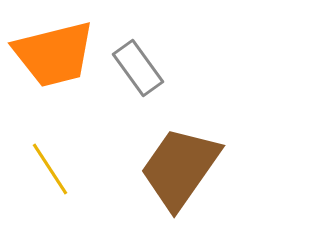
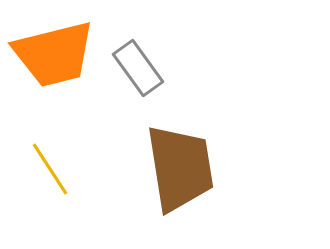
brown trapezoid: rotated 136 degrees clockwise
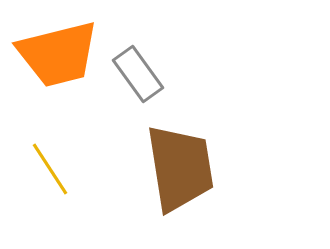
orange trapezoid: moved 4 px right
gray rectangle: moved 6 px down
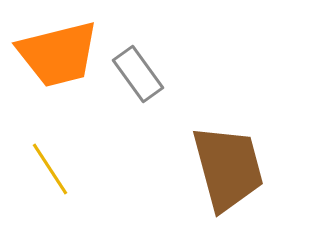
brown trapezoid: moved 48 px right; rotated 6 degrees counterclockwise
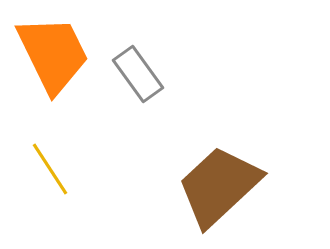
orange trapezoid: moved 5 px left; rotated 102 degrees counterclockwise
brown trapezoid: moved 9 px left, 18 px down; rotated 118 degrees counterclockwise
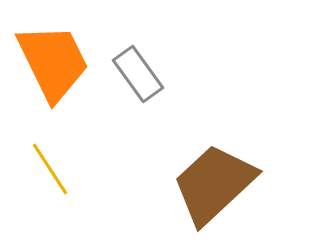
orange trapezoid: moved 8 px down
brown trapezoid: moved 5 px left, 2 px up
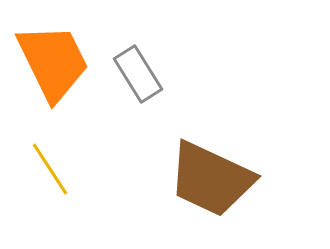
gray rectangle: rotated 4 degrees clockwise
brown trapezoid: moved 3 px left, 5 px up; rotated 112 degrees counterclockwise
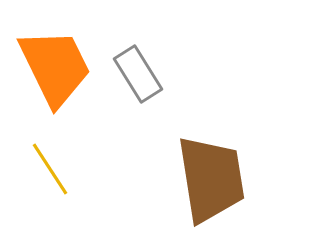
orange trapezoid: moved 2 px right, 5 px down
brown trapezoid: rotated 124 degrees counterclockwise
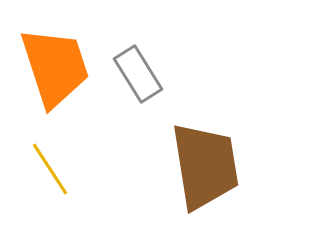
orange trapezoid: rotated 8 degrees clockwise
brown trapezoid: moved 6 px left, 13 px up
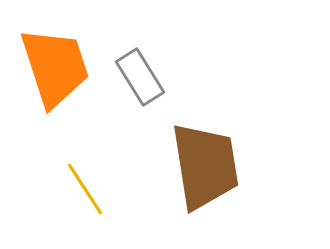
gray rectangle: moved 2 px right, 3 px down
yellow line: moved 35 px right, 20 px down
